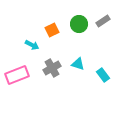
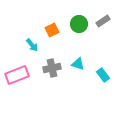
cyan arrow: rotated 24 degrees clockwise
gray cross: rotated 18 degrees clockwise
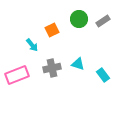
green circle: moved 5 px up
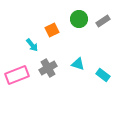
gray cross: moved 4 px left; rotated 18 degrees counterclockwise
cyan rectangle: rotated 16 degrees counterclockwise
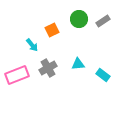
cyan triangle: rotated 24 degrees counterclockwise
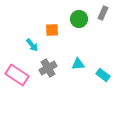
gray rectangle: moved 8 px up; rotated 32 degrees counterclockwise
orange square: rotated 24 degrees clockwise
pink rectangle: rotated 55 degrees clockwise
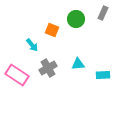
green circle: moved 3 px left
orange square: rotated 24 degrees clockwise
cyan rectangle: rotated 40 degrees counterclockwise
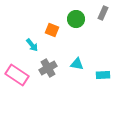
cyan triangle: moved 1 px left; rotated 16 degrees clockwise
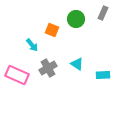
cyan triangle: rotated 24 degrees clockwise
pink rectangle: rotated 10 degrees counterclockwise
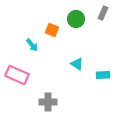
gray cross: moved 34 px down; rotated 30 degrees clockwise
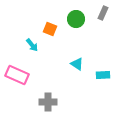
orange square: moved 2 px left, 1 px up
